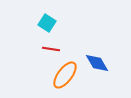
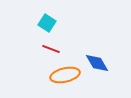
red line: rotated 12 degrees clockwise
orange ellipse: rotated 40 degrees clockwise
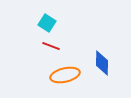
red line: moved 3 px up
blue diamond: moved 5 px right; rotated 30 degrees clockwise
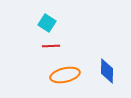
red line: rotated 24 degrees counterclockwise
blue diamond: moved 5 px right, 8 px down
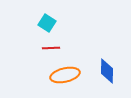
red line: moved 2 px down
